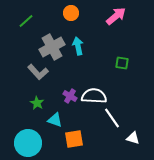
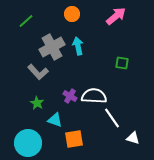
orange circle: moved 1 px right, 1 px down
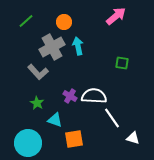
orange circle: moved 8 px left, 8 px down
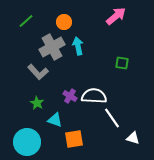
cyan circle: moved 1 px left, 1 px up
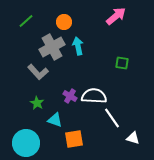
cyan circle: moved 1 px left, 1 px down
